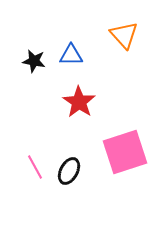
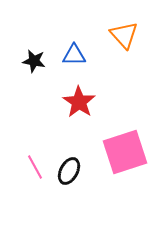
blue triangle: moved 3 px right
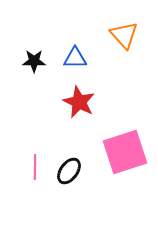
blue triangle: moved 1 px right, 3 px down
black star: rotated 10 degrees counterclockwise
red star: rotated 8 degrees counterclockwise
pink line: rotated 30 degrees clockwise
black ellipse: rotated 8 degrees clockwise
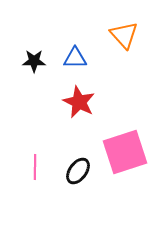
black ellipse: moved 9 px right
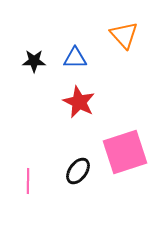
pink line: moved 7 px left, 14 px down
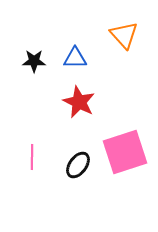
black ellipse: moved 6 px up
pink line: moved 4 px right, 24 px up
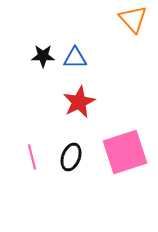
orange triangle: moved 9 px right, 16 px up
black star: moved 9 px right, 5 px up
red star: rotated 20 degrees clockwise
pink line: rotated 15 degrees counterclockwise
black ellipse: moved 7 px left, 8 px up; rotated 16 degrees counterclockwise
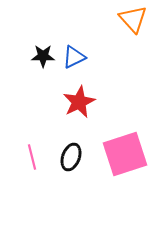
blue triangle: moved 1 px left, 1 px up; rotated 25 degrees counterclockwise
pink square: moved 2 px down
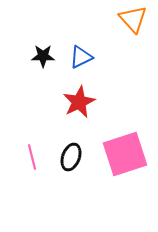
blue triangle: moved 7 px right
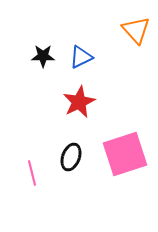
orange triangle: moved 3 px right, 11 px down
pink line: moved 16 px down
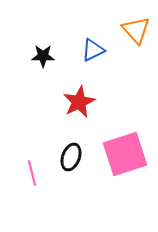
blue triangle: moved 12 px right, 7 px up
